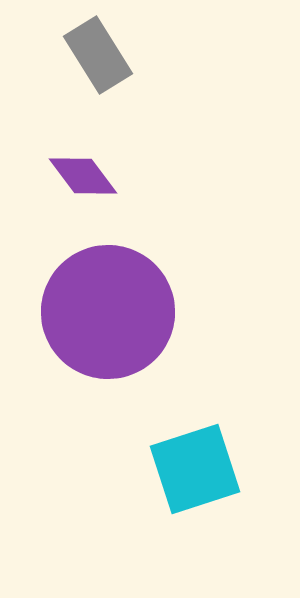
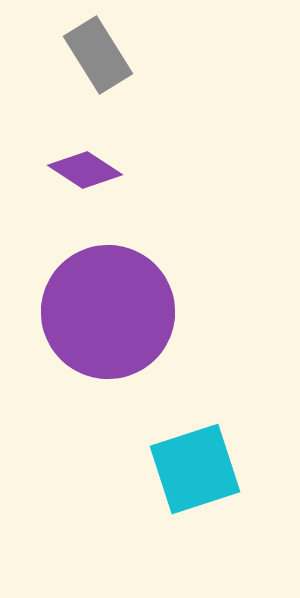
purple diamond: moved 2 px right, 6 px up; rotated 20 degrees counterclockwise
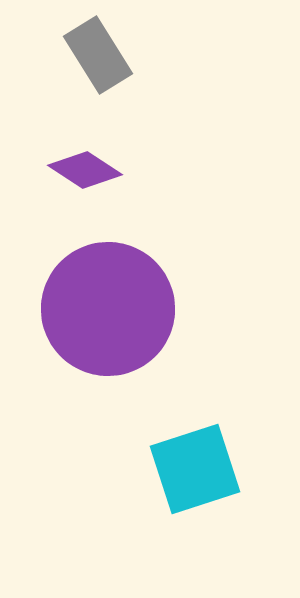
purple circle: moved 3 px up
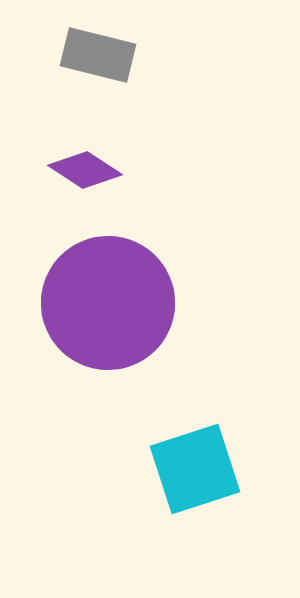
gray rectangle: rotated 44 degrees counterclockwise
purple circle: moved 6 px up
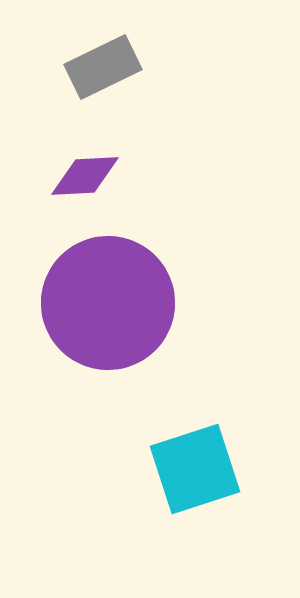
gray rectangle: moved 5 px right, 12 px down; rotated 40 degrees counterclockwise
purple diamond: moved 6 px down; rotated 36 degrees counterclockwise
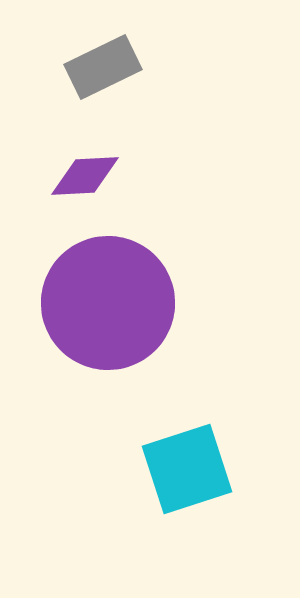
cyan square: moved 8 px left
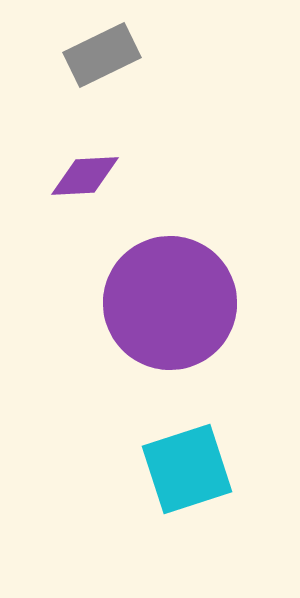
gray rectangle: moved 1 px left, 12 px up
purple circle: moved 62 px right
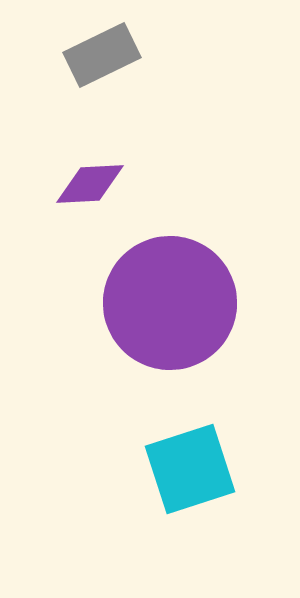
purple diamond: moved 5 px right, 8 px down
cyan square: moved 3 px right
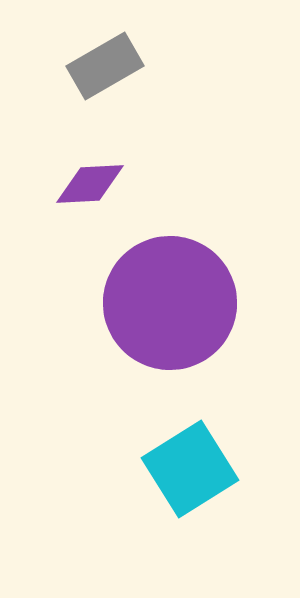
gray rectangle: moved 3 px right, 11 px down; rotated 4 degrees counterclockwise
cyan square: rotated 14 degrees counterclockwise
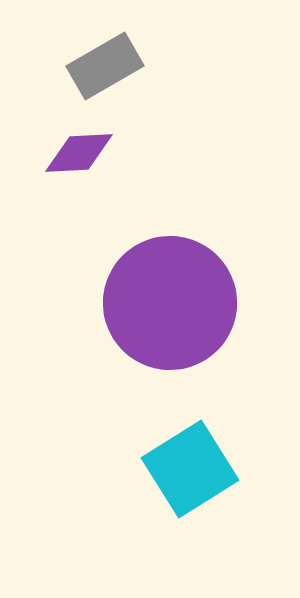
purple diamond: moved 11 px left, 31 px up
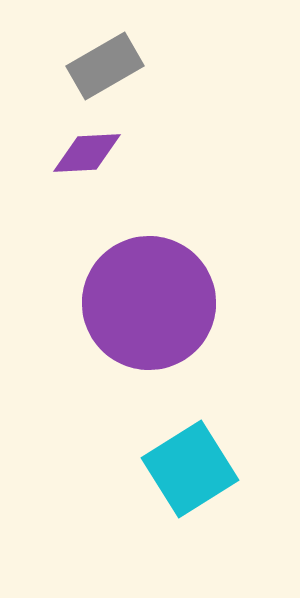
purple diamond: moved 8 px right
purple circle: moved 21 px left
